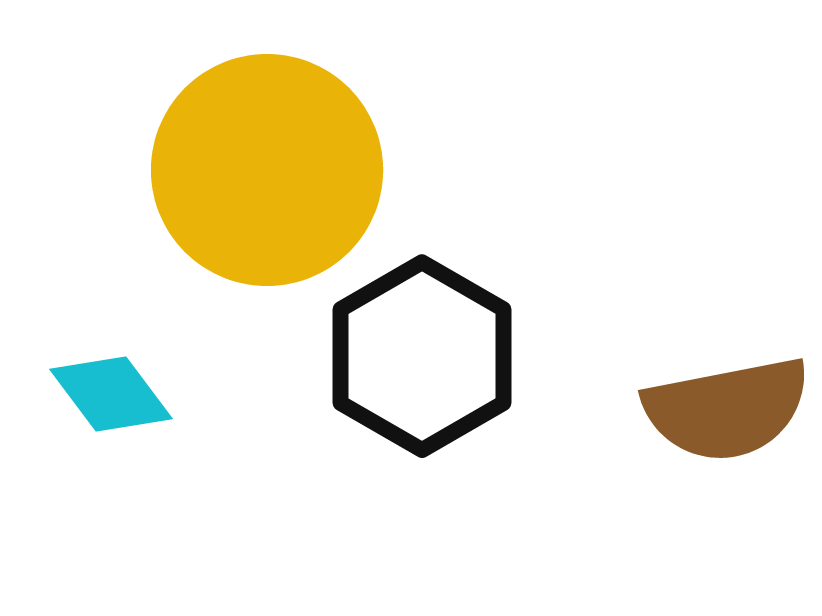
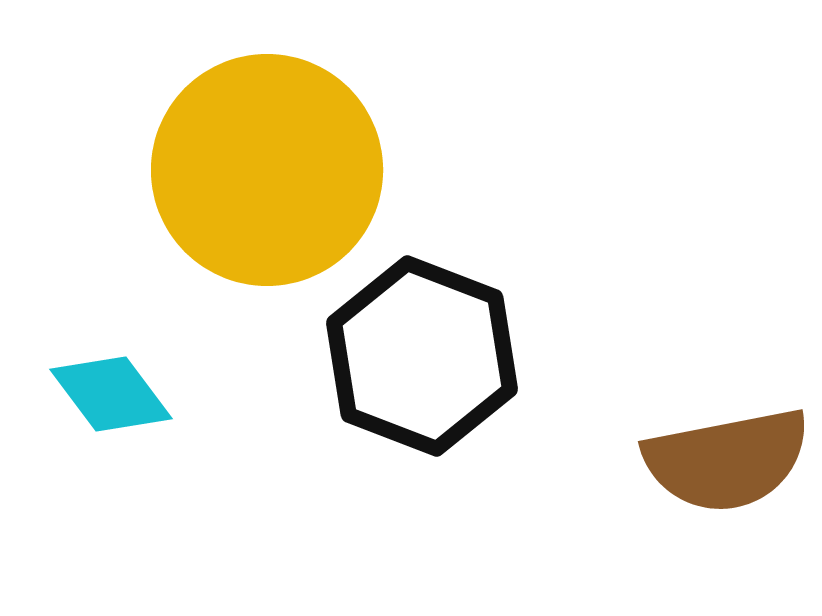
black hexagon: rotated 9 degrees counterclockwise
brown semicircle: moved 51 px down
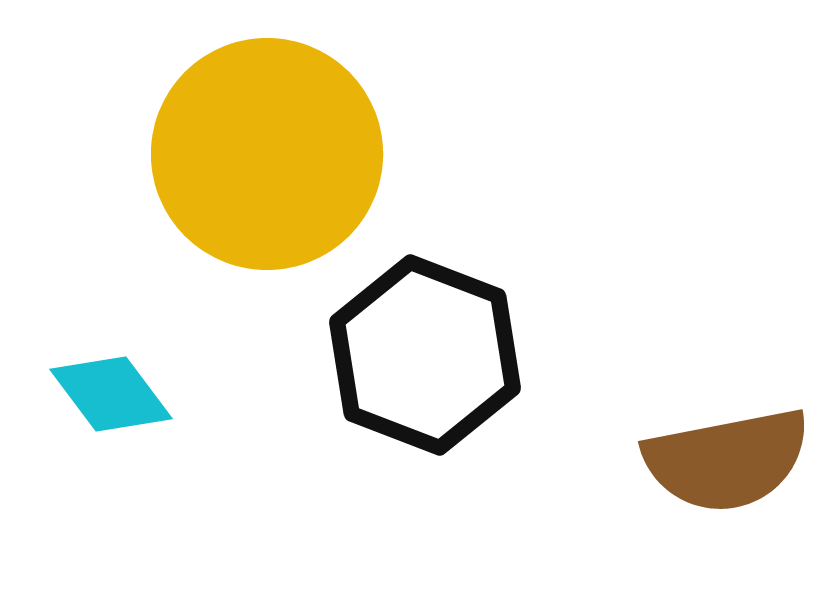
yellow circle: moved 16 px up
black hexagon: moved 3 px right, 1 px up
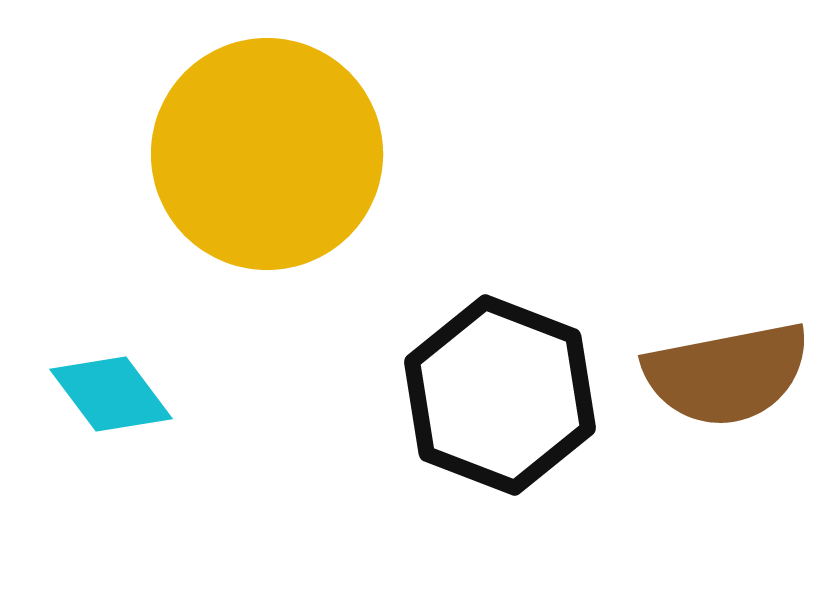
black hexagon: moved 75 px right, 40 px down
brown semicircle: moved 86 px up
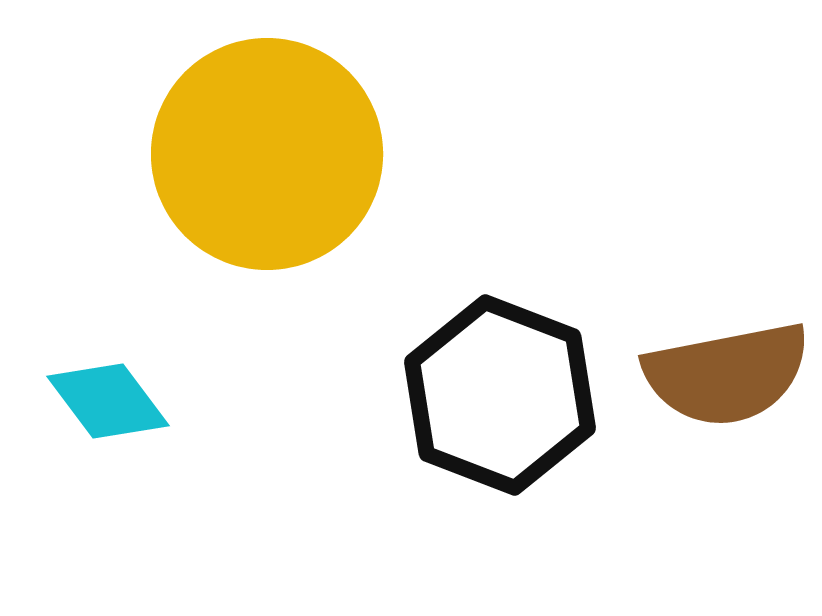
cyan diamond: moved 3 px left, 7 px down
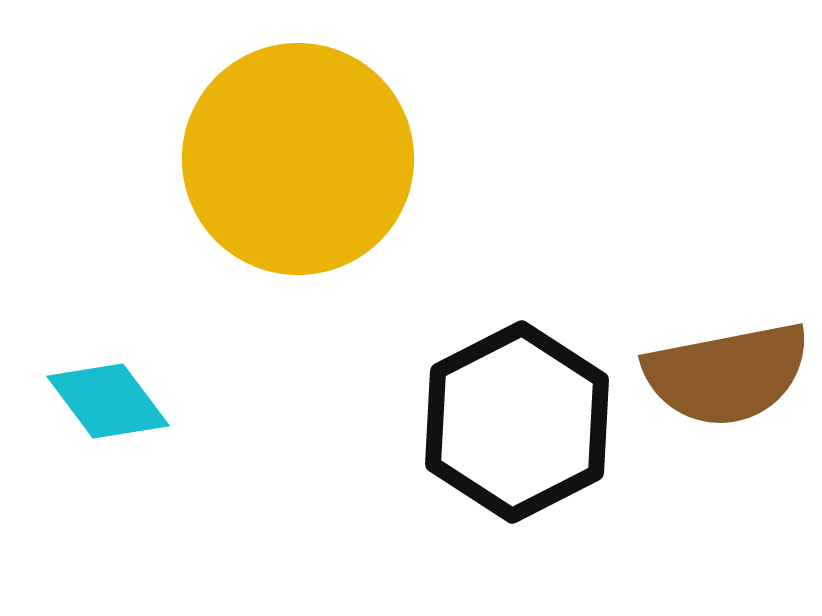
yellow circle: moved 31 px right, 5 px down
black hexagon: moved 17 px right, 27 px down; rotated 12 degrees clockwise
